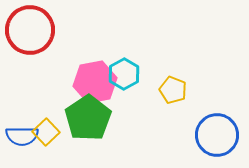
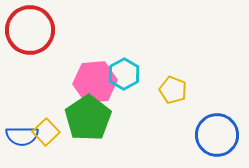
pink hexagon: rotated 6 degrees clockwise
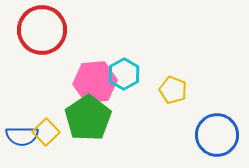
red circle: moved 12 px right
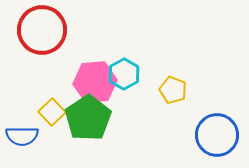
yellow square: moved 6 px right, 20 px up
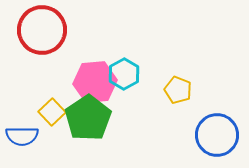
yellow pentagon: moved 5 px right
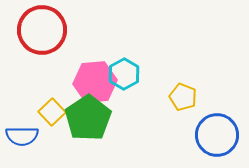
yellow pentagon: moved 5 px right, 7 px down
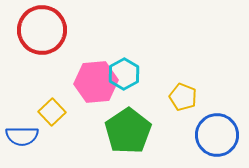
pink hexagon: moved 1 px right
green pentagon: moved 40 px right, 13 px down
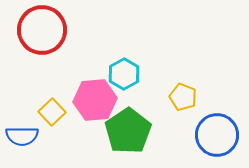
pink hexagon: moved 1 px left, 18 px down
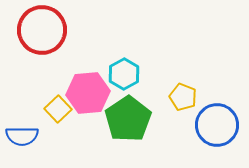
pink hexagon: moved 7 px left, 7 px up
yellow square: moved 6 px right, 3 px up
green pentagon: moved 12 px up
blue circle: moved 10 px up
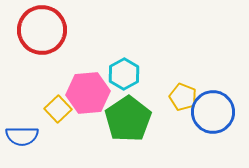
blue circle: moved 4 px left, 13 px up
